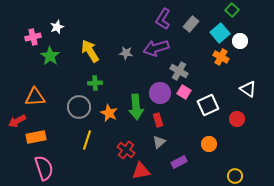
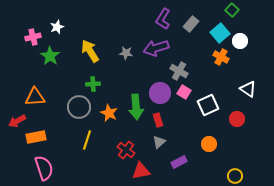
green cross: moved 2 px left, 1 px down
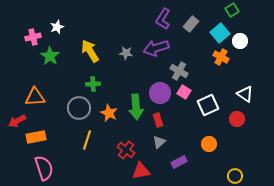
green square: rotated 16 degrees clockwise
white triangle: moved 3 px left, 5 px down
gray circle: moved 1 px down
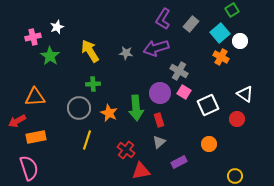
green arrow: moved 1 px down
red rectangle: moved 1 px right
pink semicircle: moved 15 px left
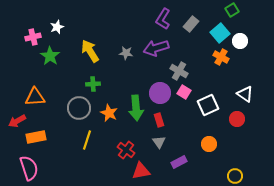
gray triangle: rotated 24 degrees counterclockwise
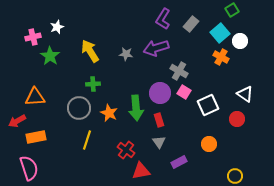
gray star: moved 1 px down
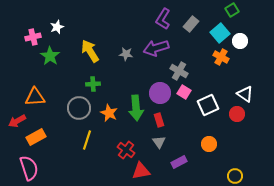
red circle: moved 5 px up
orange rectangle: rotated 18 degrees counterclockwise
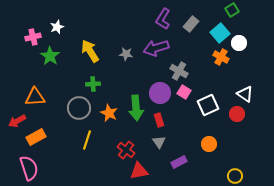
white circle: moved 1 px left, 2 px down
red triangle: moved 2 px left
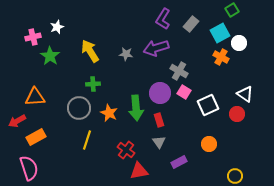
cyan square: rotated 12 degrees clockwise
